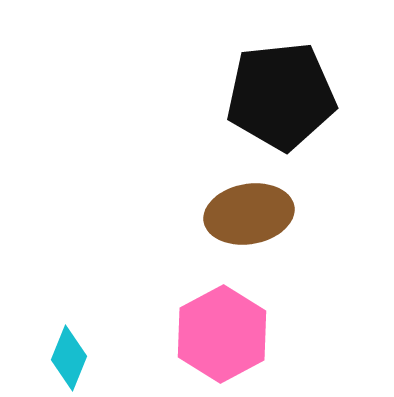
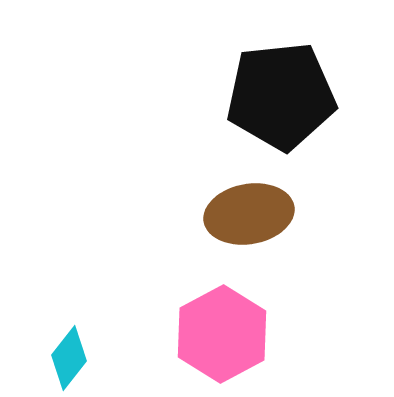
cyan diamond: rotated 16 degrees clockwise
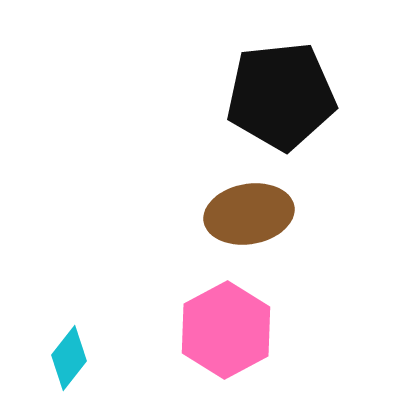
pink hexagon: moved 4 px right, 4 px up
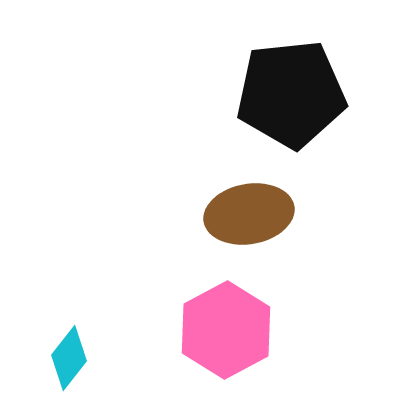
black pentagon: moved 10 px right, 2 px up
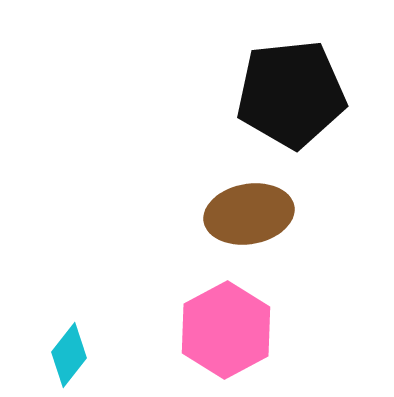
cyan diamond: moved 3 px up
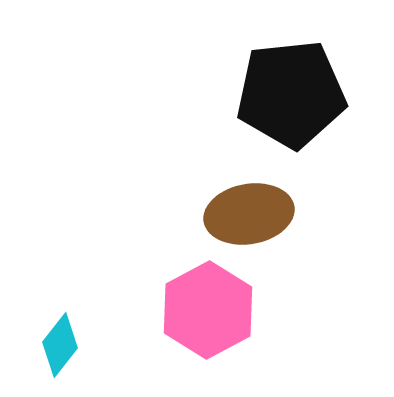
pink hexagon: moved 18 px left, 20 px up
cyan diamond: moved 9 px left, 10 px up
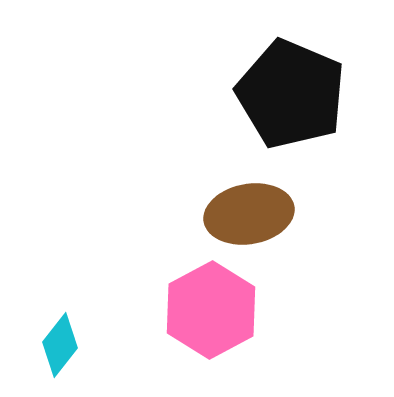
black pentagon: rotated 29 degrees clockwise
pink hexagon: moved 3 px right
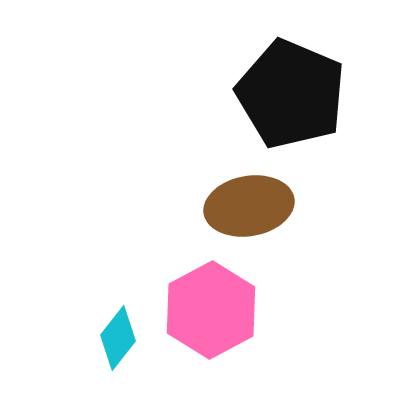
brown ellipse: moved 8 px up
cyan diamond: moved 58 px right, 7 px up
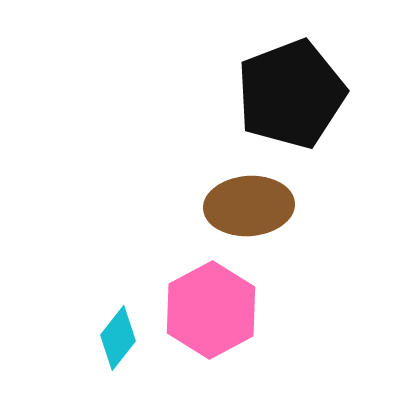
black pentagon: rotated 28 degrees clockwise
brown ellipse: rotated 6 degrees clockwise
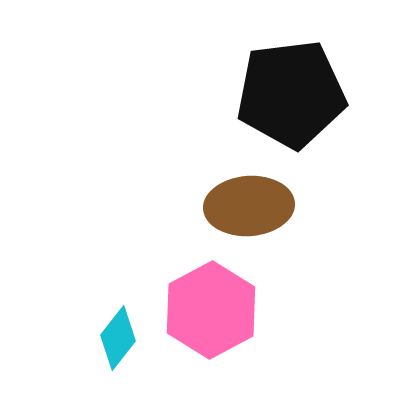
black pentagon: rotated 14 degrees clockwise
